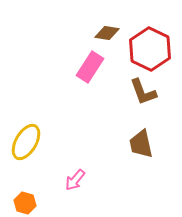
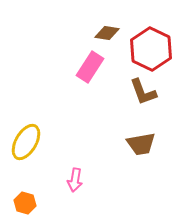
red hexagon: moved 1 px right
brown trapezoid: rotated 88 degrees counterclockwise
pink arrow: rotated 30 degrees counterclockwise
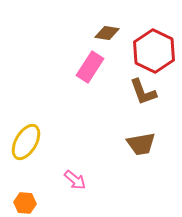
red hexagon: moved 3 px right, 2 px down
pink arrow: rotated 60 degrees counterclockwise
orange hexagon: rotated 10 degrees counterclockwise
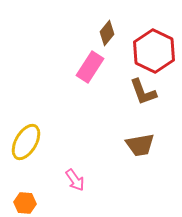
brown diamond: rotated 60 degrees counterclockwise
brown trapezoid: moved 1 px left, 1 px down
pink arrow: rotated 15 degrees clockwise
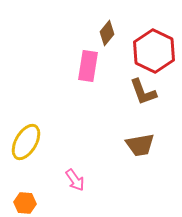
pink rectangle: moved 2 px left, 1 px up; rotated 24 degrees counterclockwise
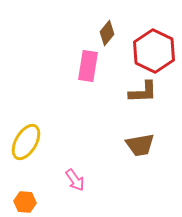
brown L-shape: rotated 72 degrees counterclockwise
orange hexagon: moved 1 px up
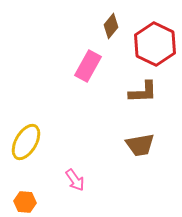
brown diamond: moved 4 px right, 7 px up
red hexagon: moved 1 px right, 7 px up
pink rectangle: rotated 20 degrees clockwise
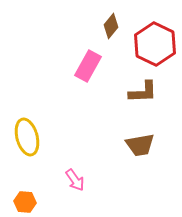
yellow ellipse: moved 1 px right, 5 px up; rotated 45 degrees counterclockwise
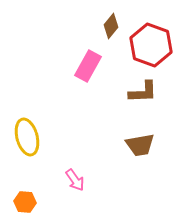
red hexagon: moved 4 px left, 1 px down; rotated 6 degrees counterclockwise
